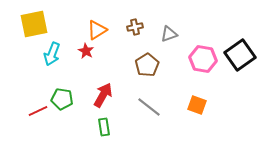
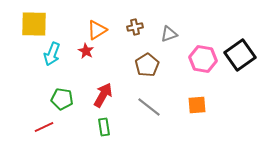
yellow square: rotated 12 degrees clockwise
orange square: rotated 24 degrees counterclockwise
red line: moved 6 px right, 16 px down
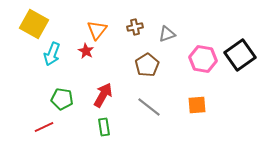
yellow square: rotated 28 degrees clockwise
orange triangle: rotated 20 degrees counterclockwise
gray triangle: moved 2 px left
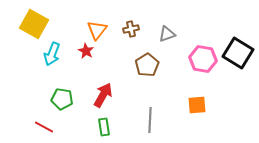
brown cross: moved 4 px left, 2 px down
black square: moved 2 px left, 2 px up; rotated 24 degrees counterclockwise
gray line: moved 1 px right, 13 px down; rotated 55 degrees clockwise
red line: rotated 54 degrees clockwise
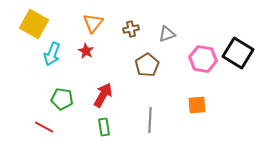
orange triangle: moved 4 px left, 7 px up
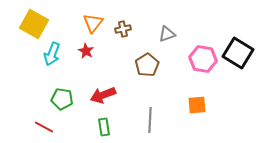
brown cross: moved 8 px left
red arrow: rotated 140 degrees counterclockwise
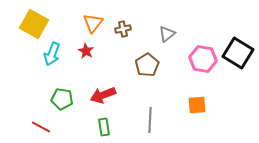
gray triangle: rotated 18 degrees counterclockwise
red line: moved 3 px left
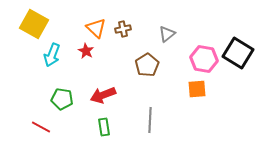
orange triangle: moved 3 px right, 5 px down; rotated 25 degrees counterclockwise
cyan arrow: moved 1 px down
pink hexagon: moved 1 px right
orange square: moved 16 px up
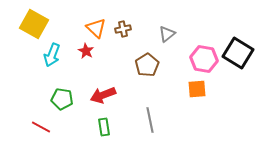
gray line: rotated 15 degrees counterclockwise
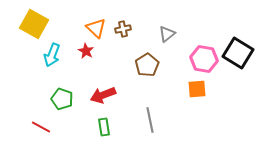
green pentagon: rotated 10 degrees clockwise
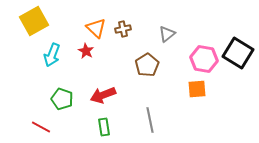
yellow square: moved 3 px up; rotated 32 degrees clockwise
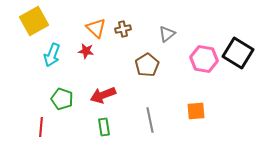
red star: rotated 21 degrees counterclockwise
orange square: moved 1 px left, 22 px down
red line: rotated 66 degrees clockwise
